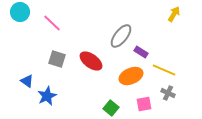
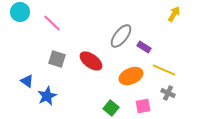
purple rectangle: moved 3 px right, 5 px up
pink square: moved 1 px left, 2 px down
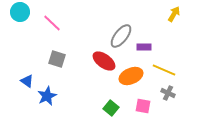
purple rectangle: rotated 32 degrees counterclockwise
red ellipse: moved 13 px right
pink square: rotated 21 degrees clockwise
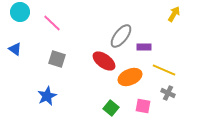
orange ellipse: moved 1 px left, 1 px down
blue triangle: moved 12 px left, 32 px up
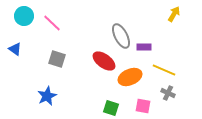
cyan circle: moved 4 px right, 4 px down
gray ellipse: rotated 65 degrees counterclockwise
green square: rotated 21 degrees counterclockwise
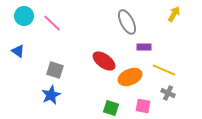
gray ellipse: moved 6 px right, 14 px up
blue triangle: moved 3 px right, 2 px down
gray square: moved 2 px left, 11 px down
blue star: moved 4 px right, 1 px up
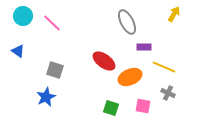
cyan circle: moved 1 px left
yellow line: moved 3 px up
blue star: moved 5 px left, 2 px down
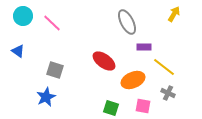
yellow line: rotated 15 degrees clockwise
orange ellipse: moved 3 px right, 3 px down
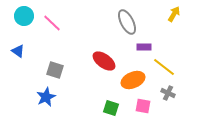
cyan circle: moved 1 px right
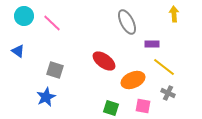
yellow arrow: rotated 35 degrees counterclockwise
purple rectangle: moved 8 px right, 3 px up
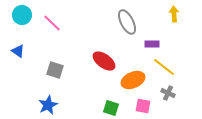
cyan circle: moved 2 px left, 1 px up
blue star: moved 2 px right, 8 px down
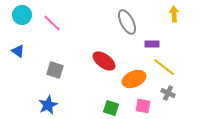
orange ellipse: moved 1 px right, 1 px up
